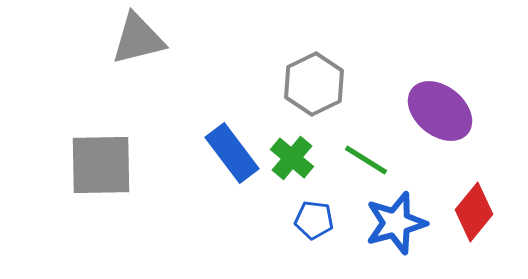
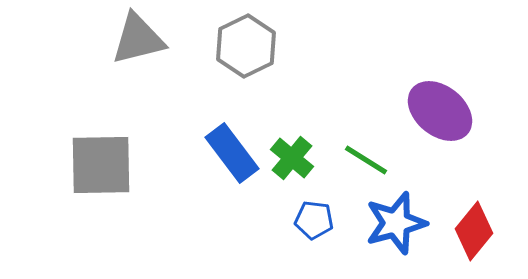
gray hexagon: moved 68 px left, 38 px up
red diamond: moved 19 px down
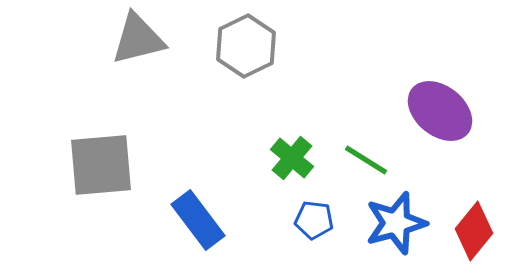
blue rectangle: moved 34 px left, 67 px down
gray square: rotated 4 degrees counterclockwise
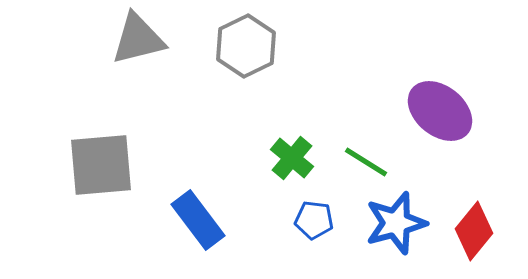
green line: moved 2 px down
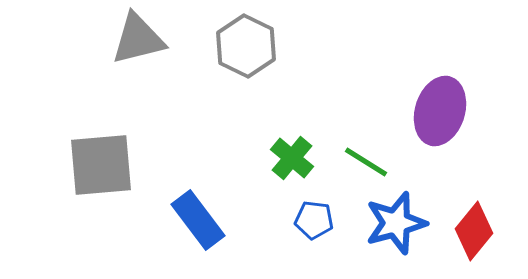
gray hexagon: rotated 8 degrees counterclockwise
purple ellipse: rotated 68 degrees clockwise
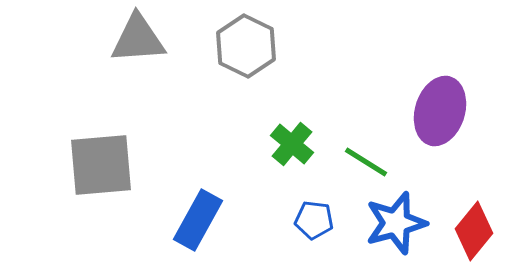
gray triangle: rotated 10 degrees clockwise
green cross: moved 14 px up
blue rectangle: rotated 66 degrees clockwise
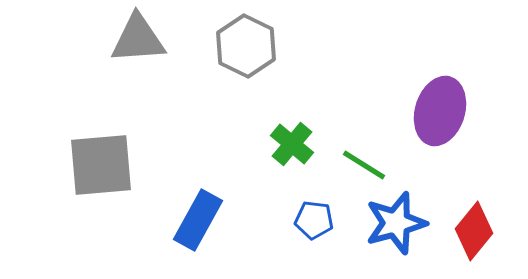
green line: moved 2 px left, 3 px down
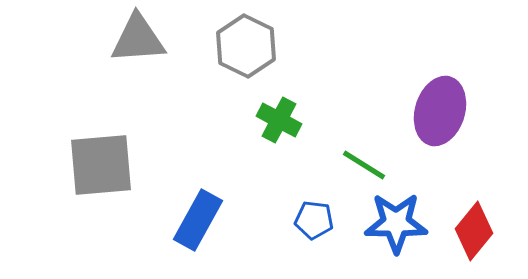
green cross: moved 13 px left, 24 px up; rotated 12 degrees counterclockwise
blue star: rotated 16 degrees clockwise
